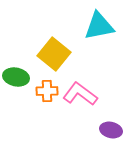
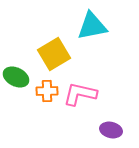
cyan triangle: moved 7 px left
yellow square: rotated 20 degrees clockwise
green ellipse: rotated 15 degrees clockwise
pink L-shape: rotated 24 degrees counterclockwise
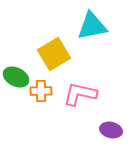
orange cross: moved 6 px left
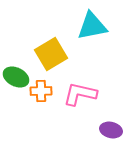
yellow square: moved 3 px left
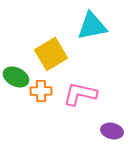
purple ellipse: moved 1 px right, 1 px down
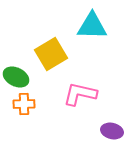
cyan triangle: rotated 12 degrees clockwise
orange cross: moved 17 px left, 13 px down
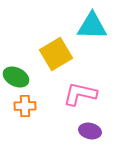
yellow square: moved 5 px right
orange cross: moved 1 px right, 2 px down
purple ellipse: moved 22 px left
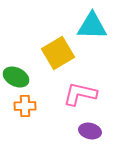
yellow square: moved 2 px right, 1 px up
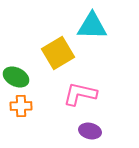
orange cross: moved 4 px left
